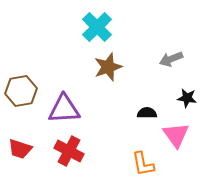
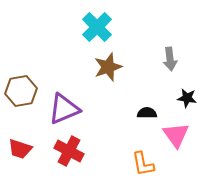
gray arrow: moved 1 px left; rotated 75 degrees counterclockwise
purple triangle: rotated 20 degrees counterclockwise
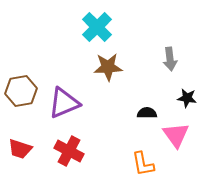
brown star: rotated 16 degrees clockwise
purple triangle: moved 6 px up
